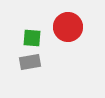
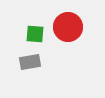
green square: moved 3 px right, 4 px up
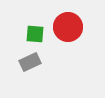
gray rectangle: rotated 15 degrees counterclockwise
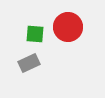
gray rectangle: moved 1 px left, 1 px down
